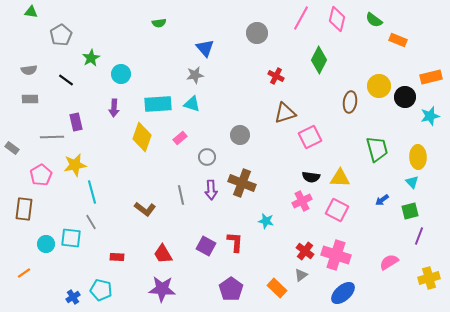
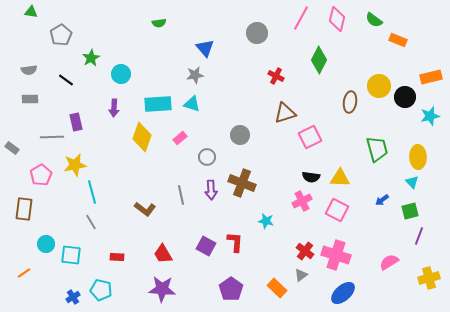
cyan square at (71, 238): moved 17 px down
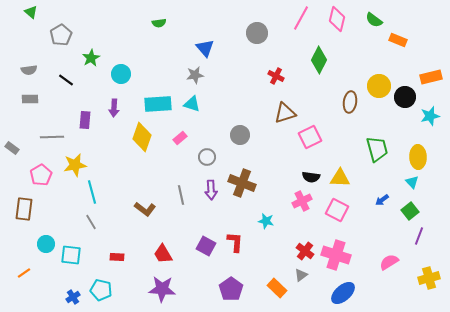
green triangle at (31, 12): rotated 32 degrees clockwise
purple rectangle at (76, 122): moved 9 px right, 2 px up; rotated 18 degrees clockwise
green square at (410, 211): rotated 24 degrees counterclockwise
